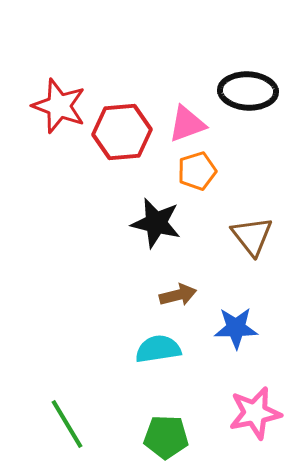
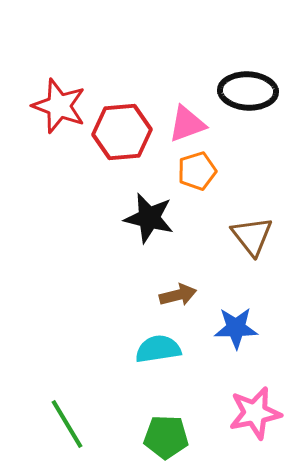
black star: moved 7 px left, 5 px up
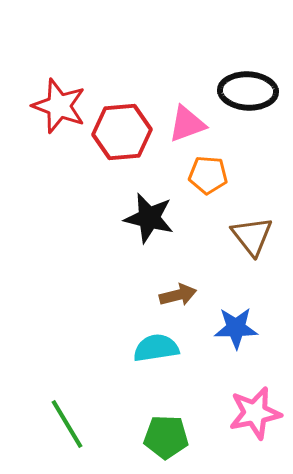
orange pentagon: moved 11 px right, 4 px down; rotated 21 degrees clockwise
cyan semicircle: moved 2 px left, 1 px up
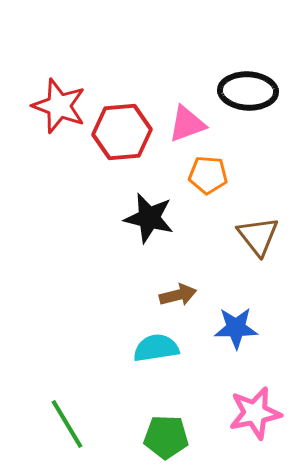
brown triangle: moved 6 px right
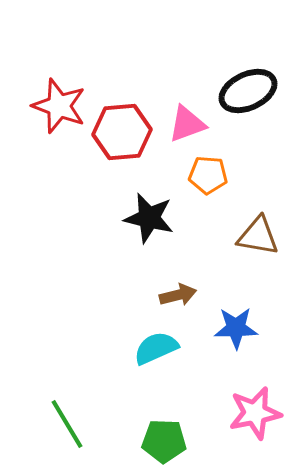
black ellipse: rotated 28 degrees counterclockwise
brown triangle: rotated 42 degrees counterclockwise
cyan semicircle: rotated 15 degrees counterclockwise
green pentagon: moved 2 px left, 4 px down
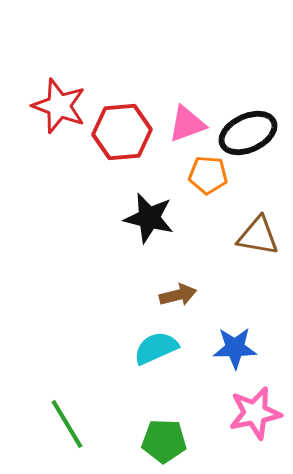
black ellipse: moved 42 px down
blue star: moved 1 px left, 20 px down
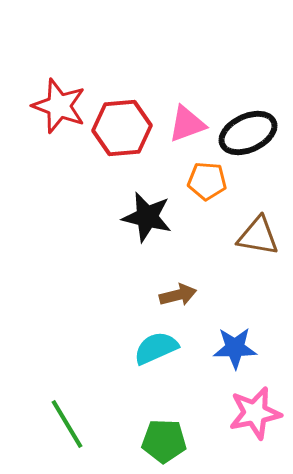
red hexagon: moved 4 px up
orange pentagon: moved 1 px left, 6 px down
black star: moved 2 px left, 1 px up
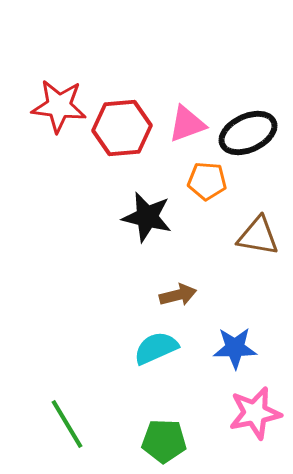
red star: rotated 14 degrees counterclockwise
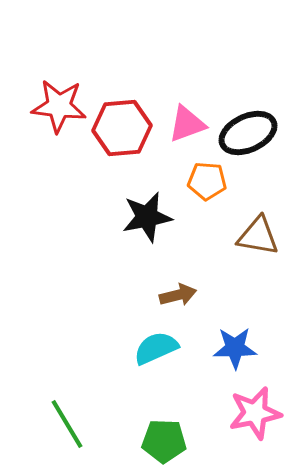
black star: rotated 24 degrees counterclockwise
